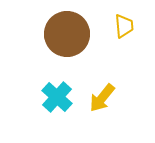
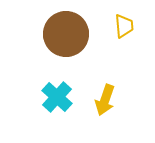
brown circle: moved 1 px left
yellow arrow: moved 3 px right, 2 px down; rotated 20 degrees counterclockwise
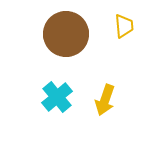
cyan cross: rotated 8 degrees clockwise
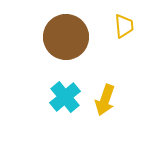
brown circle: moved 3 px down
cyan cross: moved 8 px right
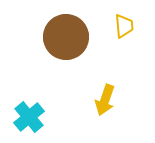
cyan cross: moved 36 px left, 20 px down
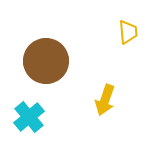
yellow trapezoid: moved 4 px right, 6 px down
brown circle: moved 20 px left, 24 px down
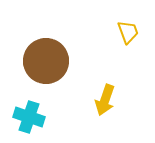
yellow trapezoid: rotated 15 degrees counterclockwise
cyan cross: rotated 32 degrees counterclockwise
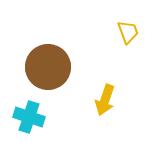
brown circle: moved 2 px right, 6 px down
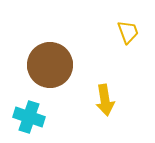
brown circle: moved 2 px right, 2 px up
yellow arrow: rotated 28 degrees counterclockwise
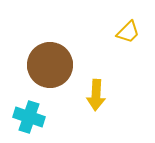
yellow trapezoid: rotated 65 degrees clockwise
yellow arrow: moved 9 px left, 5 px up; rotated 12 degrees clockwise
